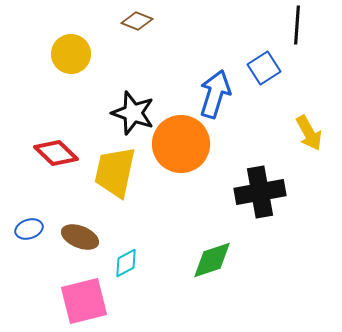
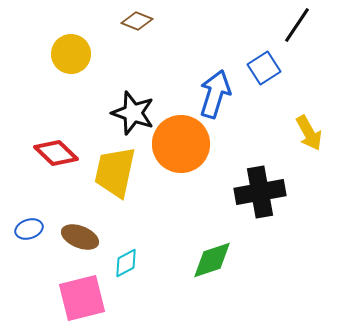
black line: rotated 30 degrees clockwise
pink square: moved 2 px left, 3 px up
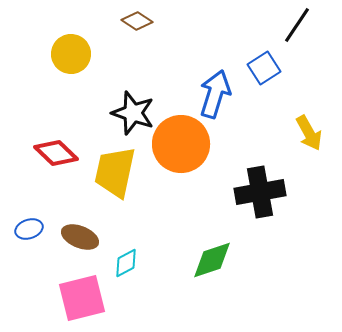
brown diamond: rotated 12 degrees clockwise
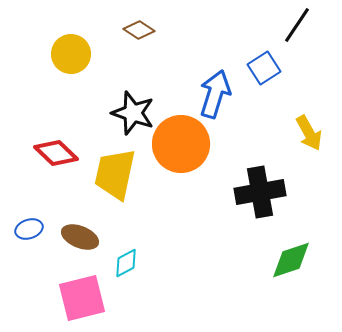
brown diamond: moved 2 px right, 9 px down
yellow trapezoid: moved 2 px down
green diamond: moved 79 px right
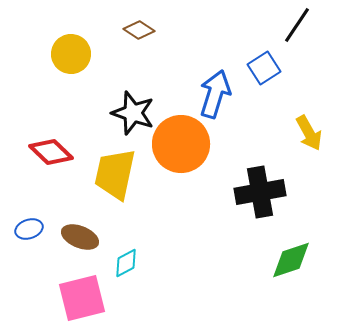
red diamond: moved 5 px left, 1 px up
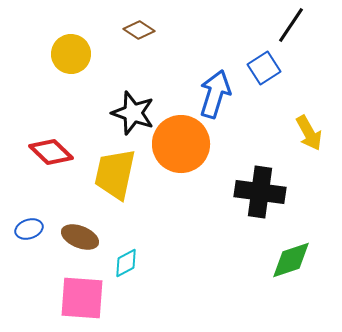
black line: moved 6 px left
black cross: rotated 18 degrees clockwise
pink square: rotated 18 degrees clockwise
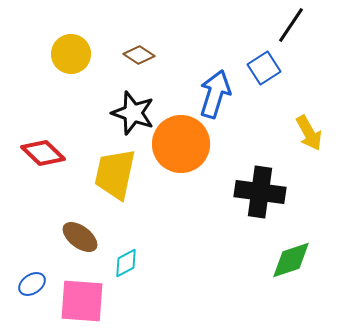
brown diamond: moved 25 px down
red diamond: moved 8 px left, 1 px down
blue ellipse: moved 3 px right, 55 px down; rotated 16 degrees counterclockwise
brown ellipse: rotated 15 degrees clockwise
pink square: moved 3 px down
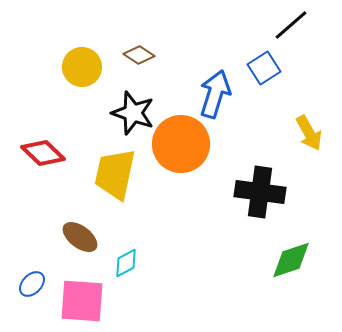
black line: rotated 15 degrees clockwise
yellow circle: moved 11 px right, 13 px down
blue ellipse: rotated 12 degrees counterclockwise
